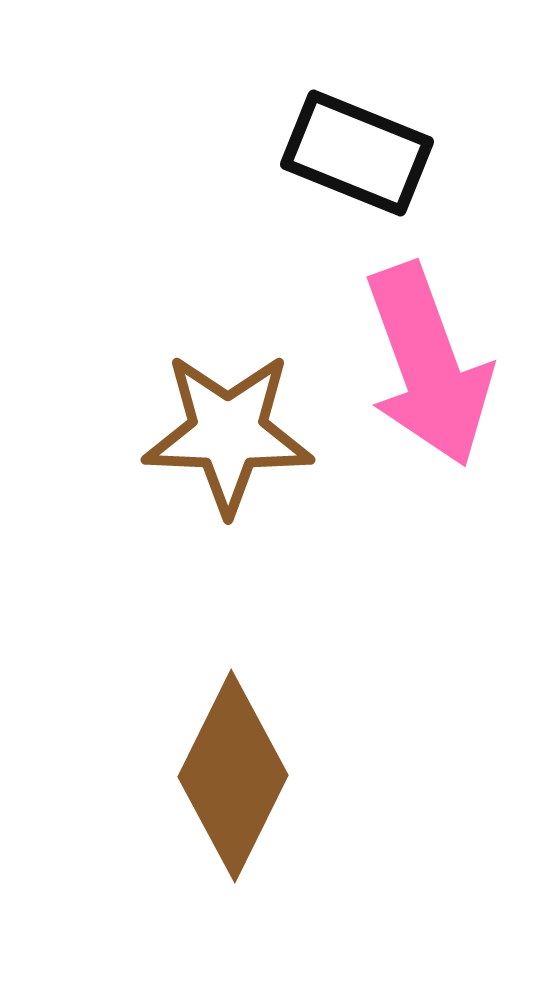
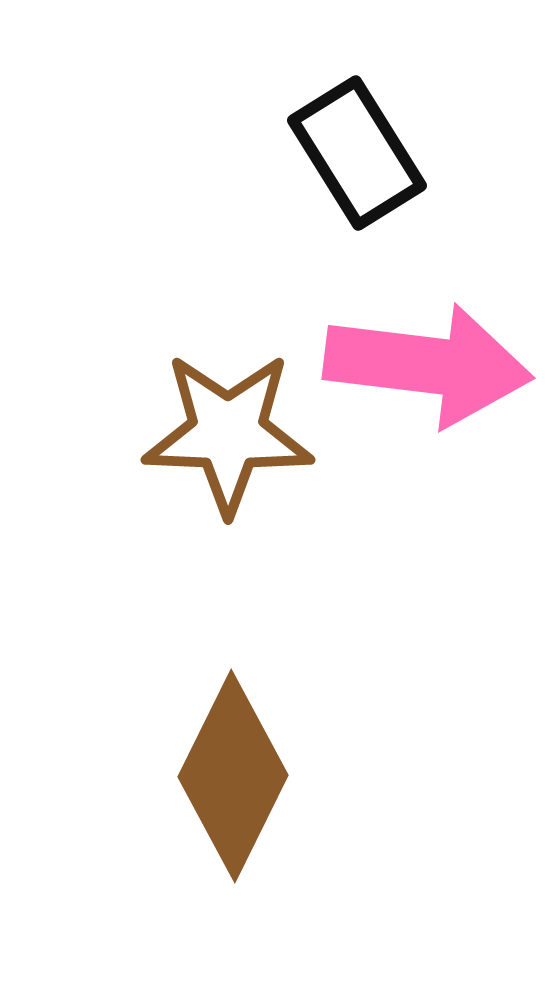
black rectangle: rotated 36 degrees clockwise
pink arrow: rotated 63 degrees counterclockwise
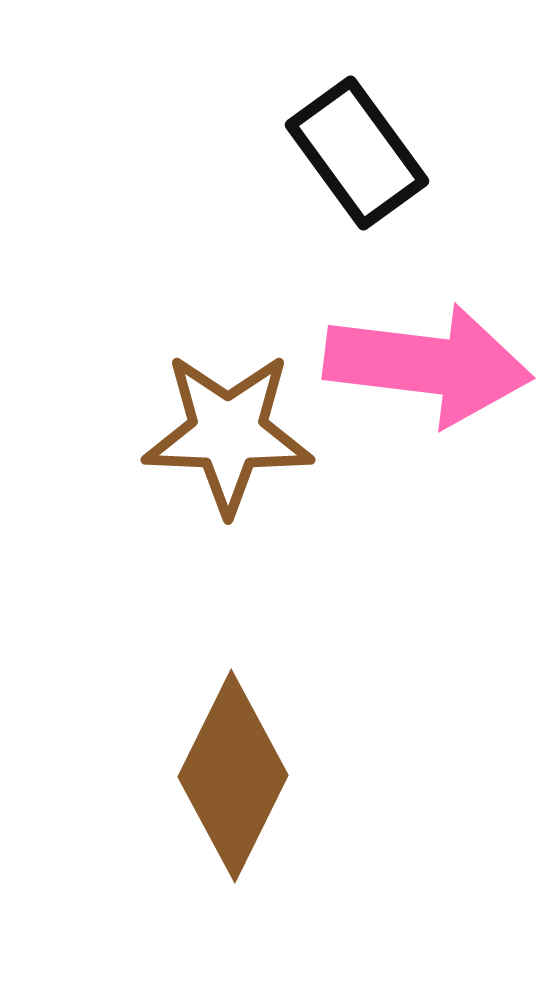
black rectangle: rotated 4 degrees counterclockwise
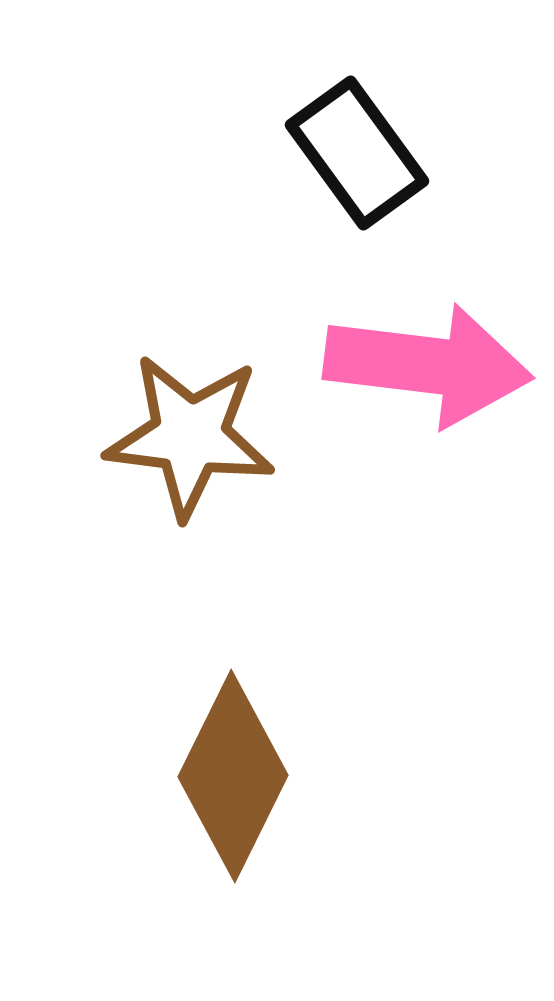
brown star: moved 38 px left, 3 px down; rotated 5 degrees clockwise
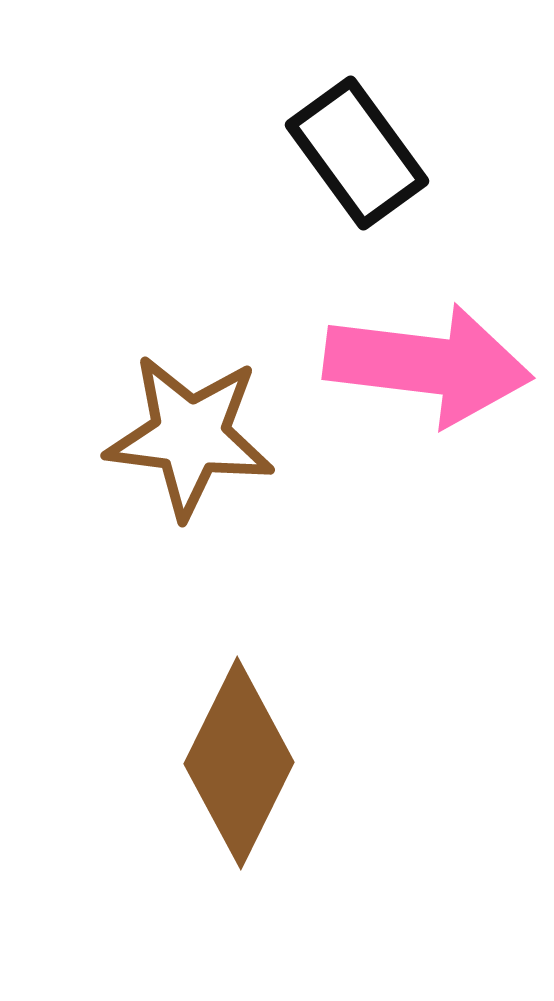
brown diamond: moved 6 px right, 13 px up
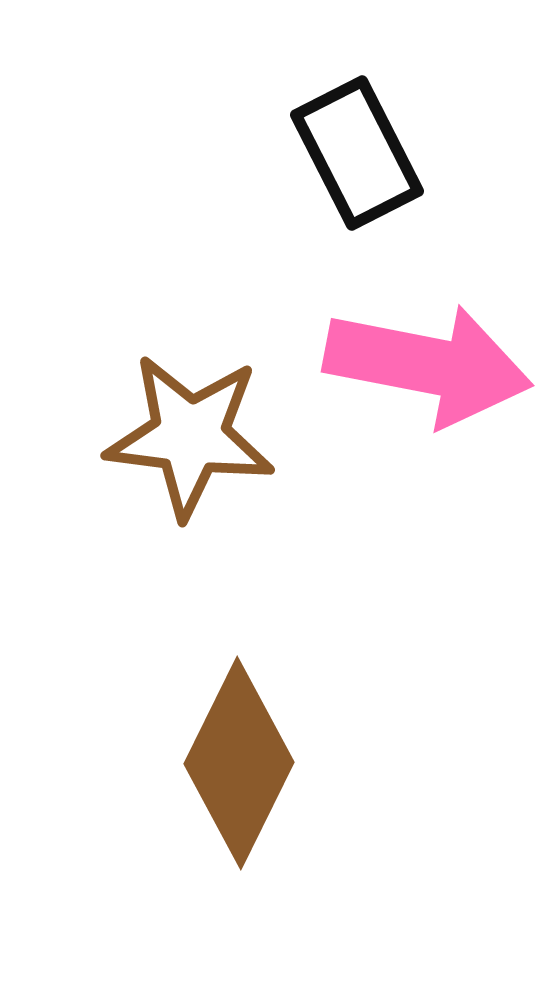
black rectangle: rotated 9 degrees clockwise
pink arrow: rotated 4 degrees clockwise
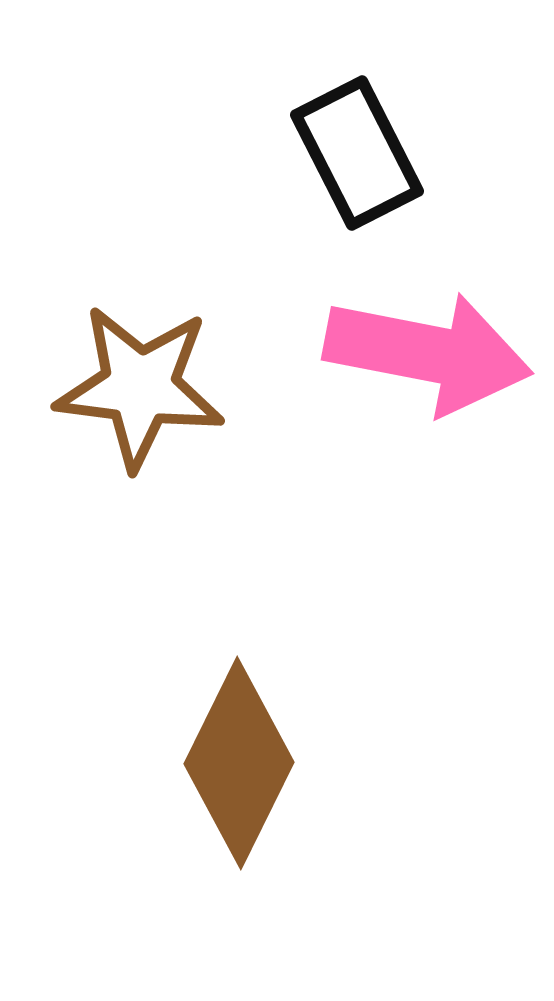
pink arrow: moved 12 px up
brown star: moved 50 px left, 49 px up
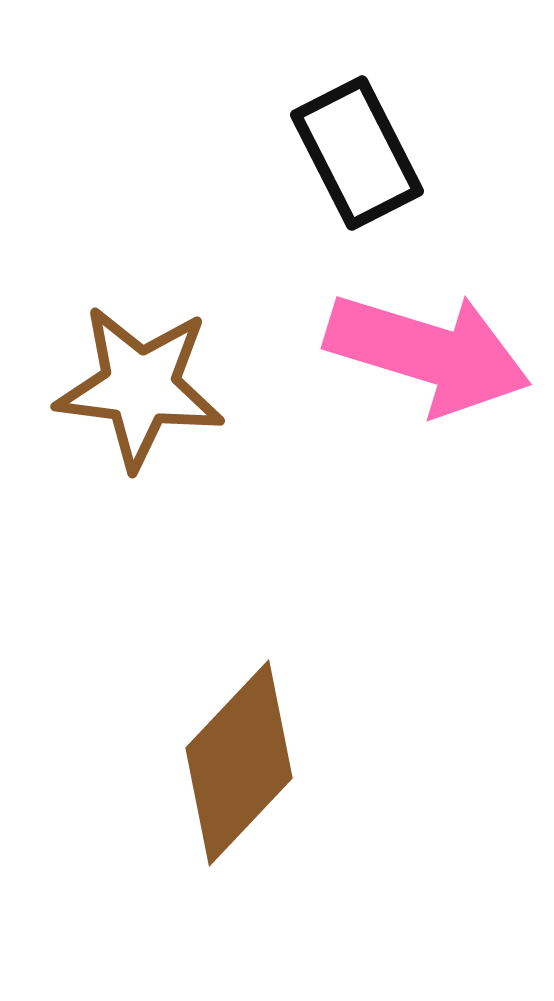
pink arrow: rotated 6 degrees clockwise
brown diamond: rotated 17 degrees clockwise
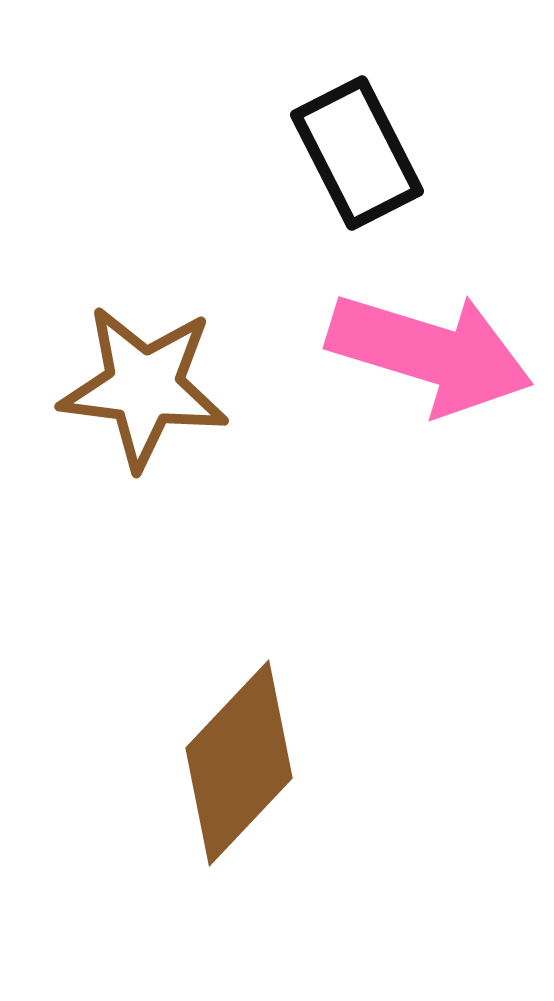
pink arrow: moved 2 px right
brown star: moved 4 px right
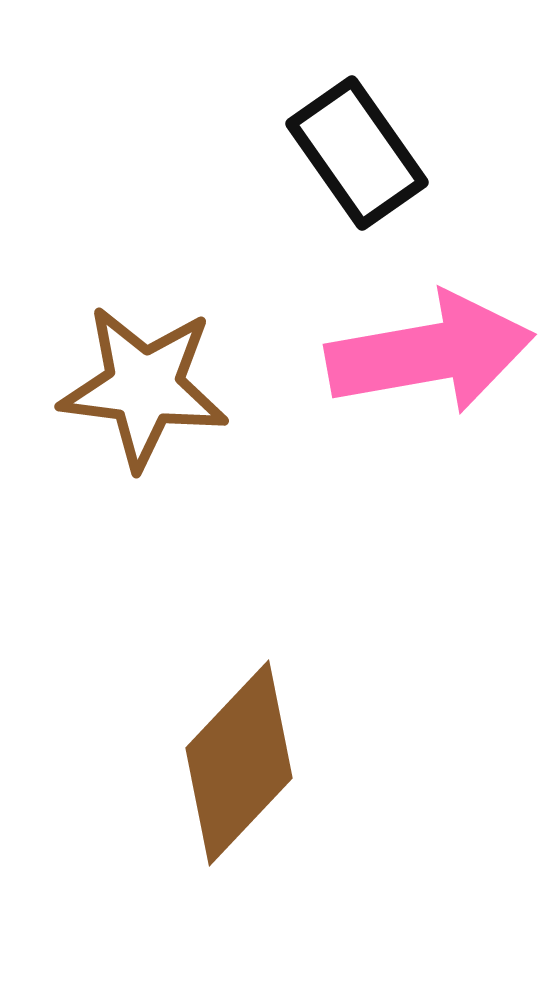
black rectangle: rotated 8 degrees counterclockwise
pink arrow: rotated 27 degrees counterclockwise
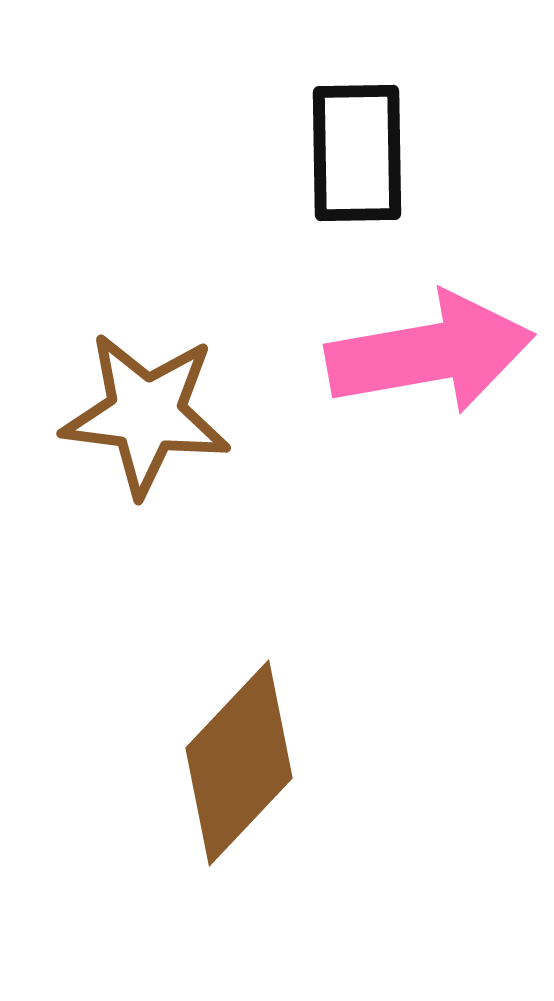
black rectangle: rotated 34 degrees clockwise
brown star: moved 2 px right, 27 px down
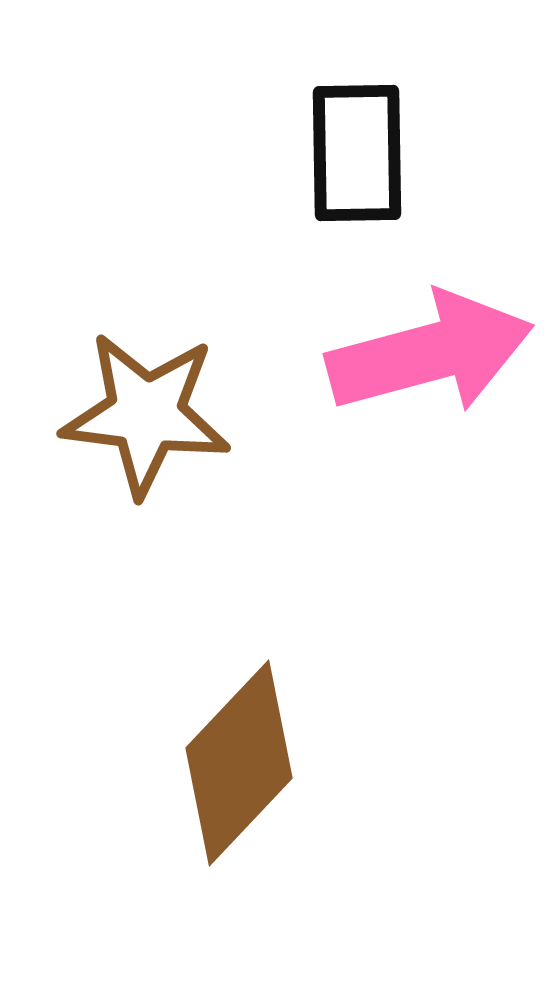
pink arrow: rotated 5 degrees counterclockwise
